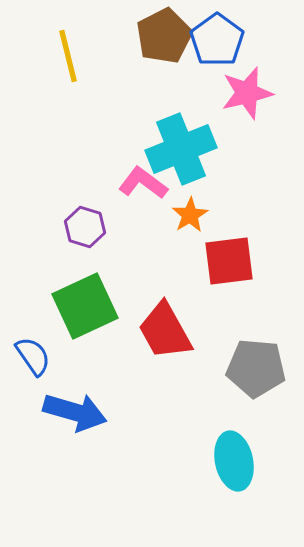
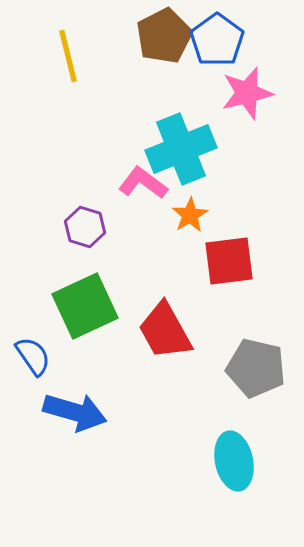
gray pentagon: rotated 8 degrees clockwise
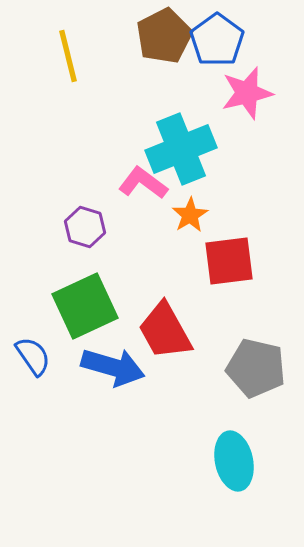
blue arrow: moved 38 px right, 45 px up
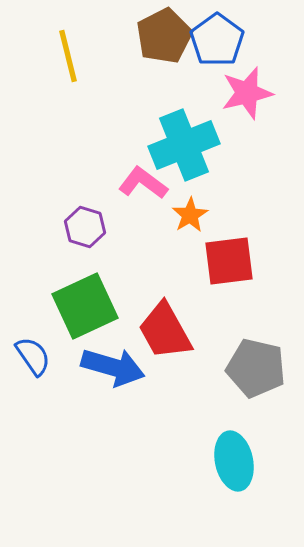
cyan cross: moved 3 px right, 4 px up
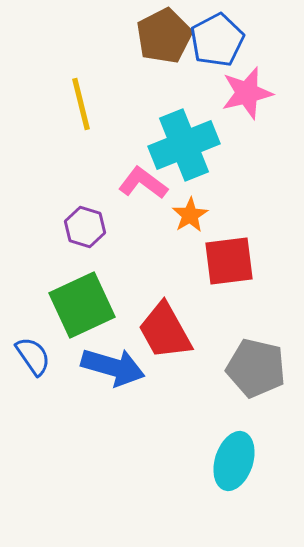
blue pentagon: rotated 8 degrees clockwise
yellow line: moved 13 px right, 48 px down
green square: moved 3 px left, 1 px up
cyan ellipse: rotated 30 degrees clockwise
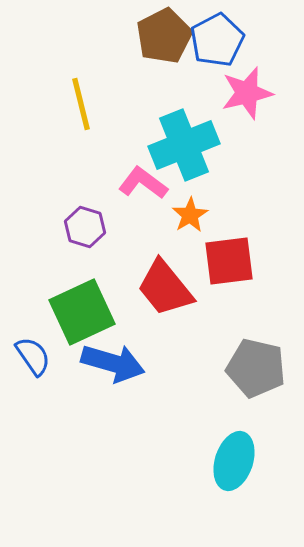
green square: moved 7 px down
red trapezoid: moved 43 px up; rotated 10 degrees counterclockwise
blue arrow: moved 4 px up
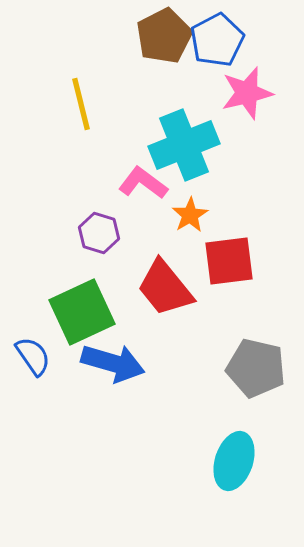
purple hexagon: moved 14 px right, 6 px down
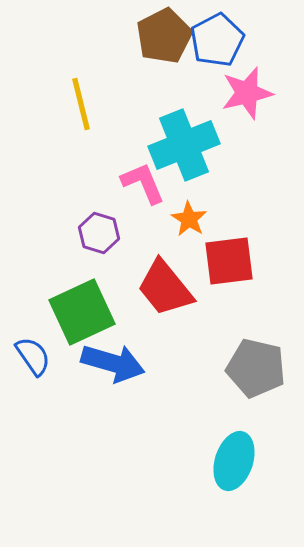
pink L-shape: rotated 30 degrees clockwise
orange star: moved 1 px left, 4 px down; rotated 9 degrees counterclockwise
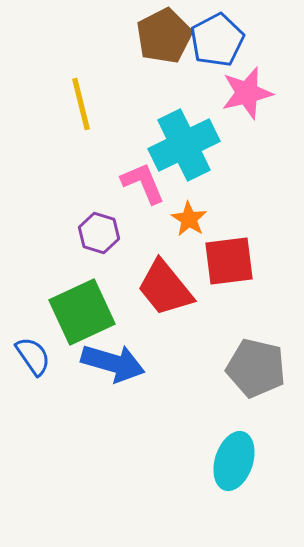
cyan cross: rotated 4 degrees counterclockwise
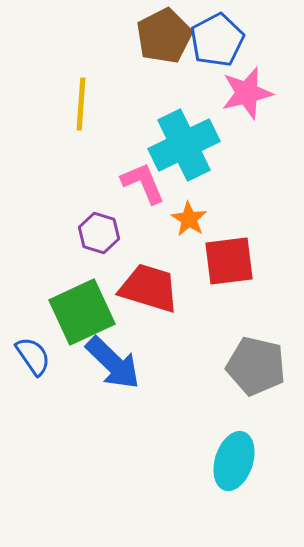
yellow line: rotated 18 degrees clockwise
red trapezoid: moved 16 px left; rotated 146 degrees clockwise
blue arrow: rotated 28 degrees clockwise
gray pentagon: moved 2 px up
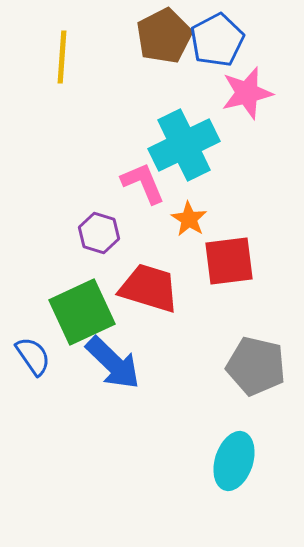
yellow line: moved 19 px left, 47 px up
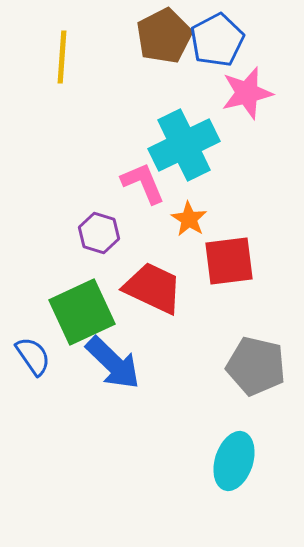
red trapezoid: moved 4 px right; rotated 8 degrees clockwise
